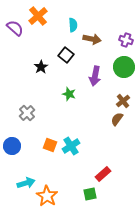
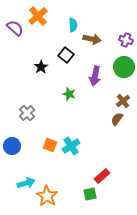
red rectangle: moved 1 px left, 2 px down
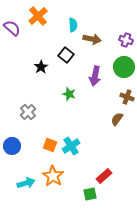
purple semicircle: moved 3 px left
brown cross: moved 4 px right, 4 px up; rotated 32 degrees counterclockwise
gray cross: moved 1 px right, 1 px up
red rectangle: moved 2 px right
orange star: moved 6 px right, 20 px up
